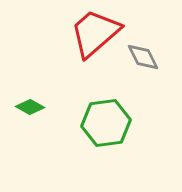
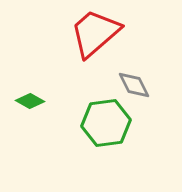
gray diamond: moved 9 px left, 28 px down
green diamond: moved 6 px up
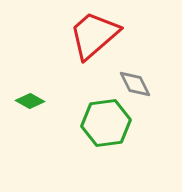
red trapezoid: moved 1 px left, 2 px down
gray diamond: moved 1 px right, 1 px up
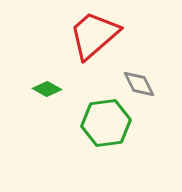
gray diamond: moved 4 px right
green diamond: moved 17 px right, 12 px up
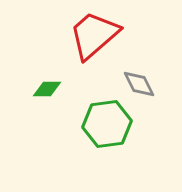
green diamond: rotated 28 degrees counterclockwise
green hexagon: moved 1 px right, 1 px down
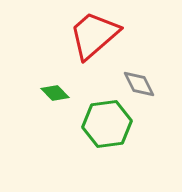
green diamond: moved 8 px right, 4 px down; rotated 44 degrees clockwise
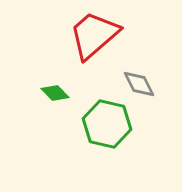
green hexagon: rotated 21 degrees clockwise
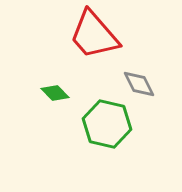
red trapezoid: rotated 90 degrees counterclockwise
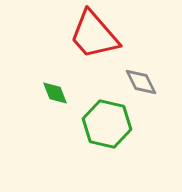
gray diamond: moved 2 px right, 2 px up
green diamond: rotated 24 degrees clockwise
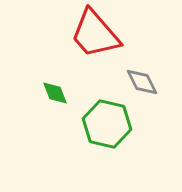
red trapezoid: moved 1 px right, 1 px up
gray diamond: moved 1 px right
